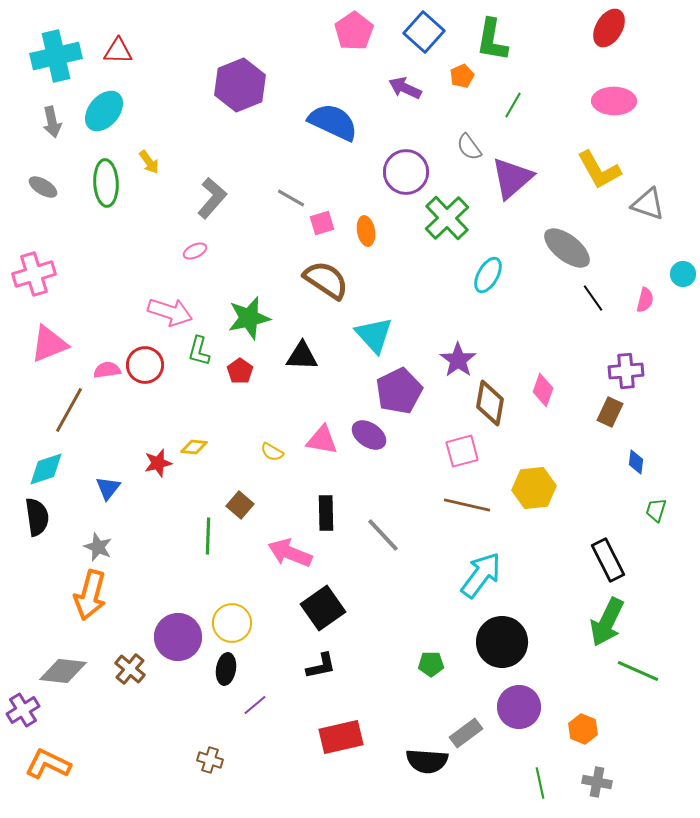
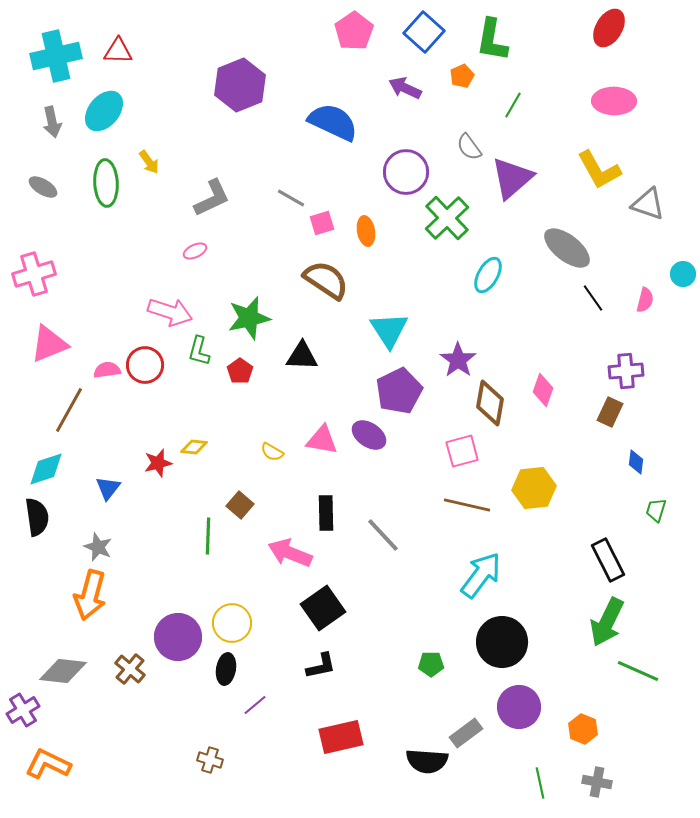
gray L-shape at (212, 198): rotated 24 degrees clockwise
cyan triangle at (374, 335): moved 15 px right, 5 px up; rotated 9 degrees clockwise
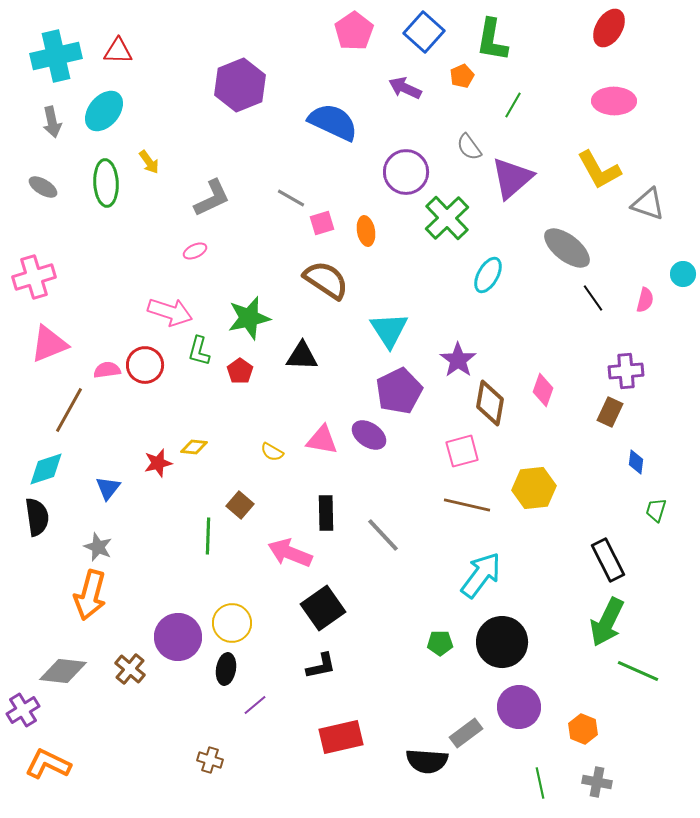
pink cross at (34, 274): moved 3 px down
green pentagon at (431, 664): moved 9 px right, 21 px up
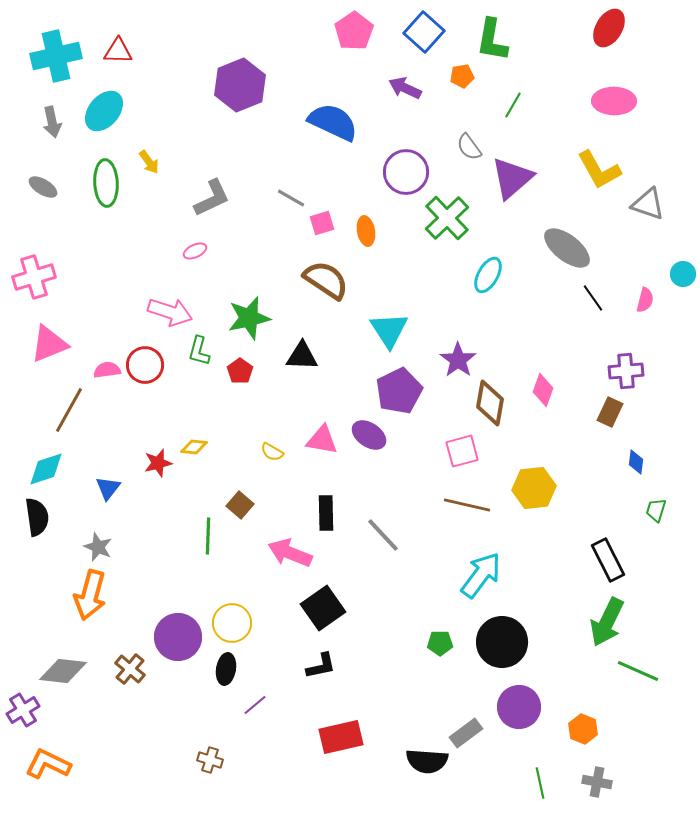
orange pentagon at (462, 76): rotated 15 degrees clockwise
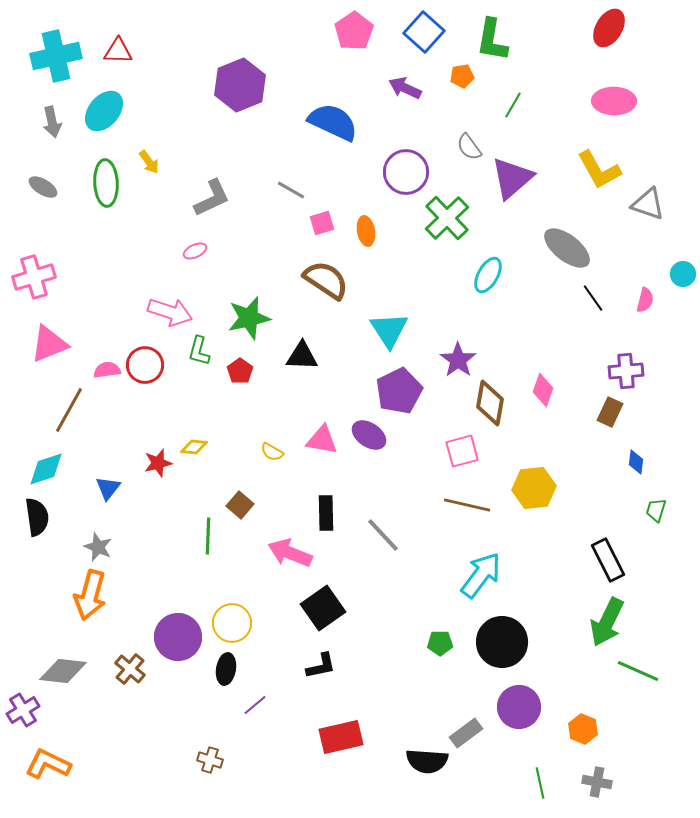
gray line at (291, 198): moved 8 px up
